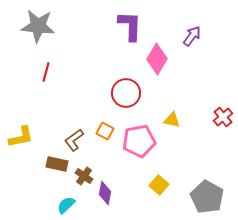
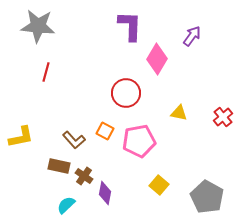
yellow triangle: moved 7 px right, 7 px up
brown L-shape: rotated 95 degrees counterclockwise
brown rectangle: moved 2 px right, 2 px down
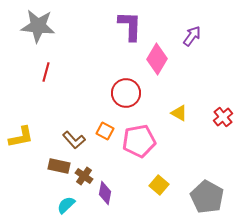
yellow triangle: rotated 18 degrees clockwise
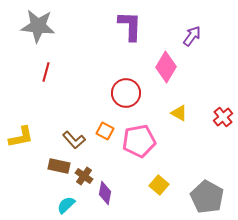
pink diamond: moved 9 px right, 8 px down
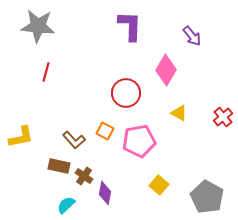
purple arrow: rotated 105 degrees clockwise
pink diamond: moved 3 px down
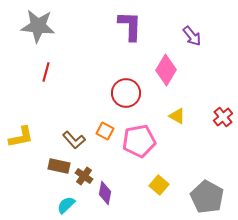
yellow triangle: moved 2 px left, 3 px down
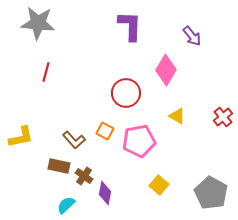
gray star: moved 3 px up
gray pentagon: moved 4 px right, 4 px up
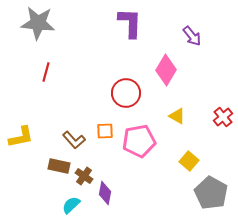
purple L-shape: moved 3 px up
orange square: rotated 30 degrees counterclockwise
yellow square: moved 30 px right, 24 px up
cyan semicircle: moved 5 px right
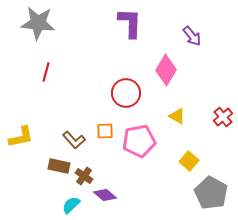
purple diamond: moved 2 px down; rotated 60 degrees counterclockwise
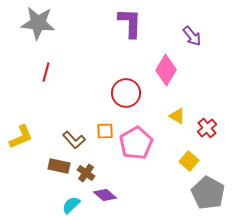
red cross: moved 16 px left, 11 px down
yellow L-shape: rotated 12 degrees counterclockwise
pink pentagon: moved 3 px left, 2 px down; rotated 20 degrees counterclockwise
brown cross: moved 2 px right, 3 px up
gray pentagon: moved 3 px left
